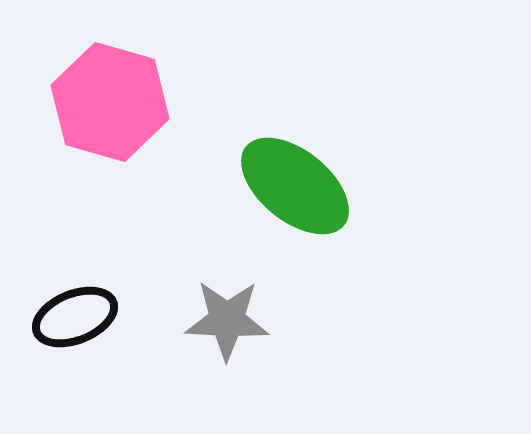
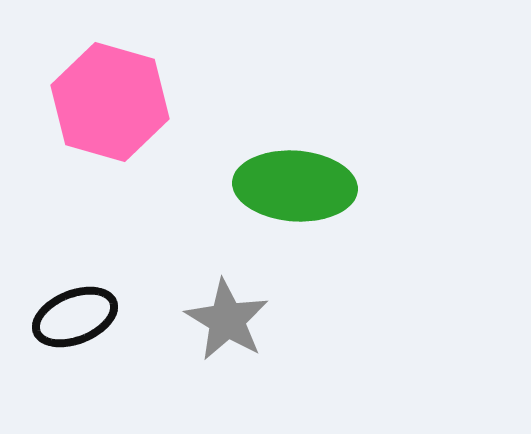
green ellipse: rotated 35 degrees counterclockwise
gray star: rotated 28 degrees clockwise
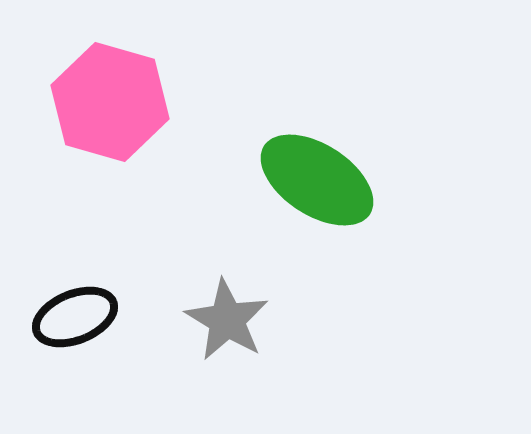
green ellipse: moved 22 px right, 6 px up; rotated 29 degrees clockwise
